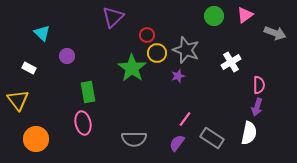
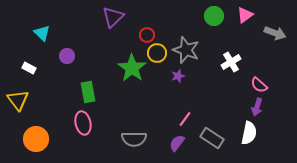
pink semicircle: rotated 132 degrees clockwise
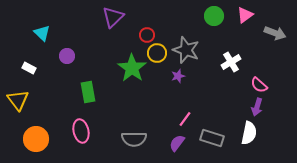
pink ellipse: moved 2 px left, 8 px down
gray rectangle: rotated 15 degrees counterclockwise
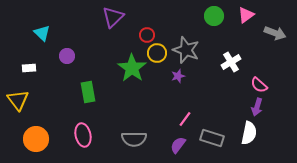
pink triangle: moved 1 px right
white rectangle: rotated 32 degrees counterclockwise
pink ellipse: moved 2 px right, 4 px down
purple semicircle: moved 1 px right, 2 px down
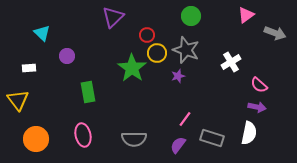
green circle: moved 23 px left
purple arrow: rotated 96 degrees counterclockwise
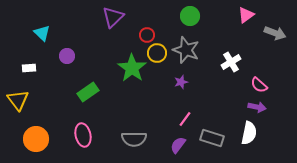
green circle: moved 1 px left
purple star: moved 3 px right, 6 px down
green rectangle: rotated 65 degrees clockwise
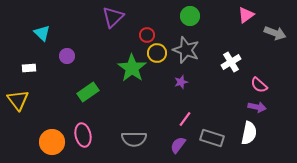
orange circle: moved 16 px right, 3 px down
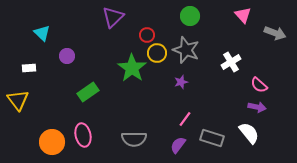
pink triangle: moved 3 px left; rotated 36 degrees counterclockwise
white semicircle: rotated 50 degrees counterclockwise
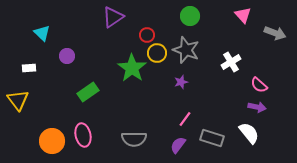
purple triangle: rotated 10 degrees clockwise
orange circle: moved 1 px up
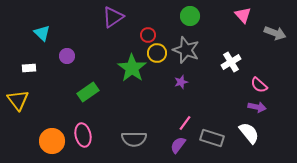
red circle: moved 1 px right
pink line: moved 4 px down
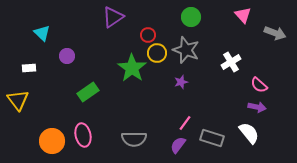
green circle: moved 1 px right, 1 px down
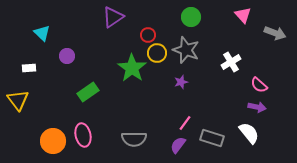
orange circle: moved 1 px right
